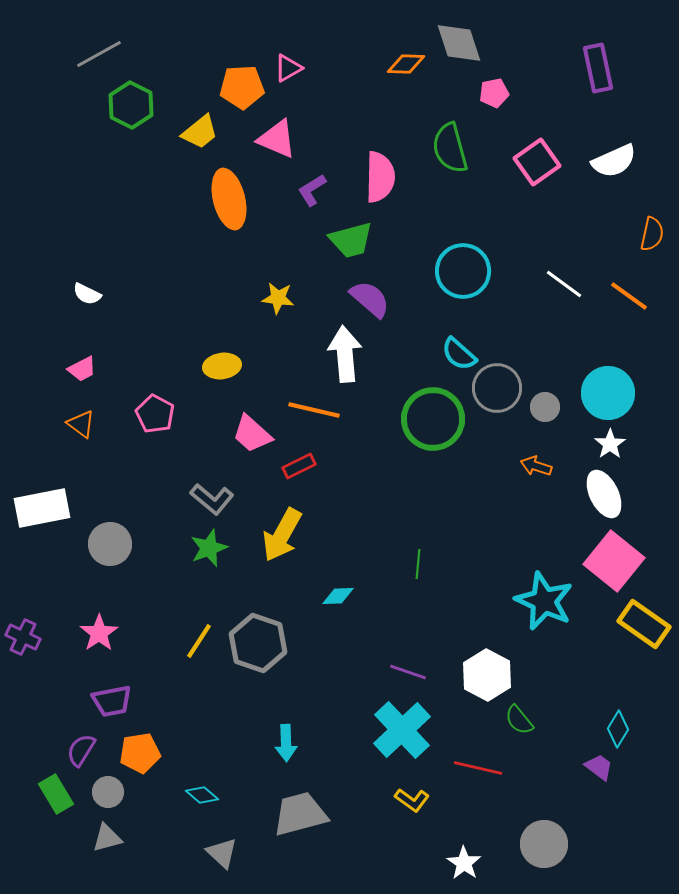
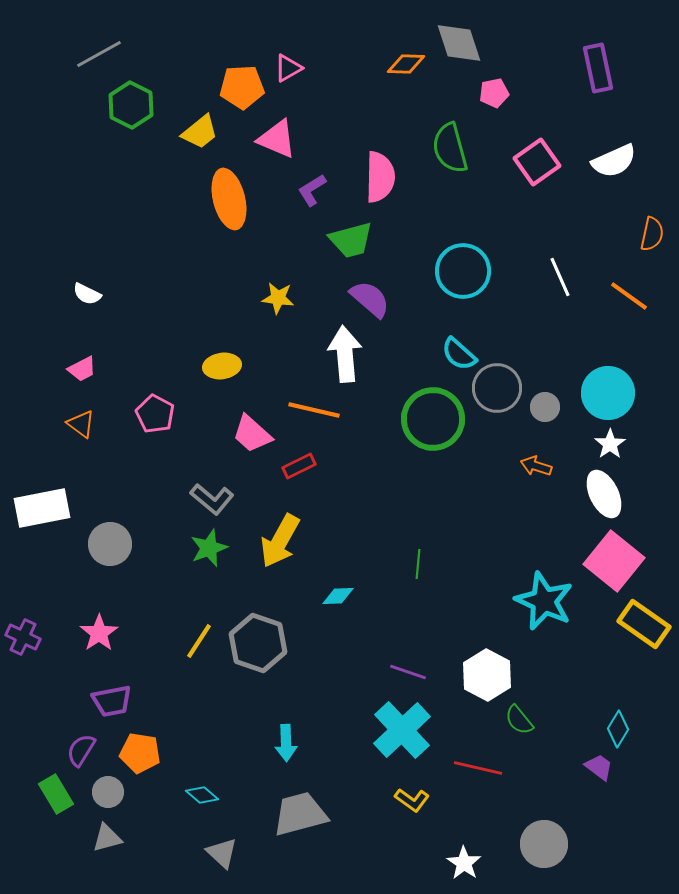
white line at (564, 284): moved 4 px left, 7 px up; rotated 30 degrees clockwise
yellow arrow at (282, 535): moved 2 px left, 6 px down
orange pentagon at (140, 753): rotated 18 degrees clockwise
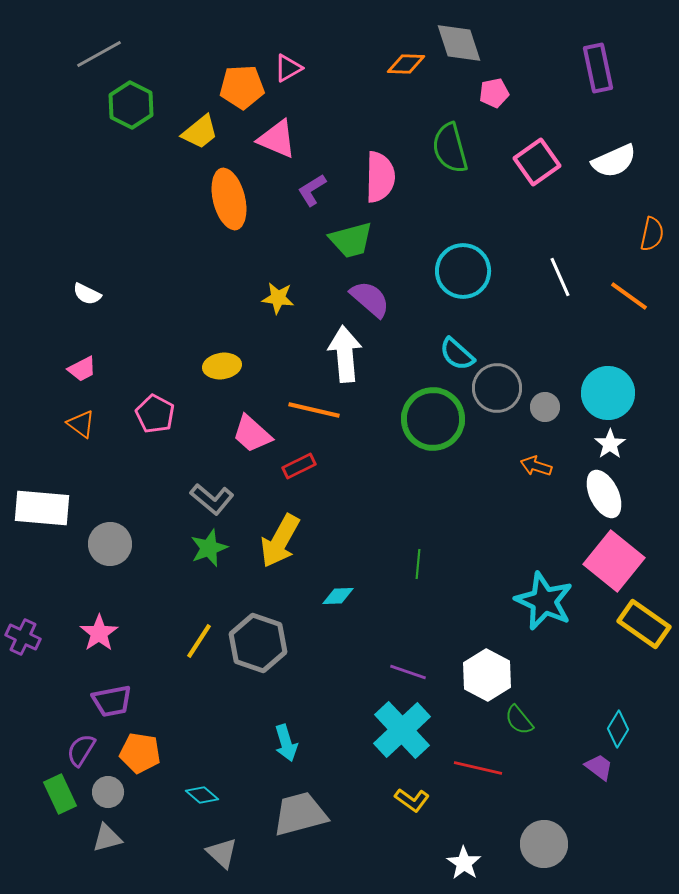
cyan semicircle at (459, 354): moved 2 px left
white rectangle at (42, 508): rotated 16 degrees clockwise
cyan arrow at (286, 743): rotated 15 degrees counterclockwise
green rectangle at (56, 794): moved 4 px right; rotated 6 degrees clockwise
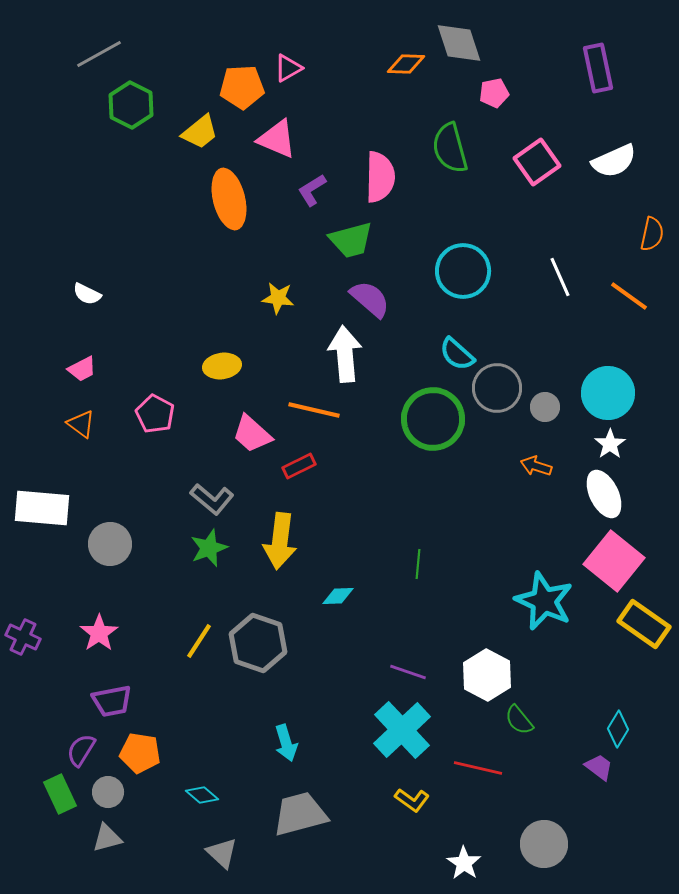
yellow arrow at (280, 541): rotated 22 degrees counterclockwise
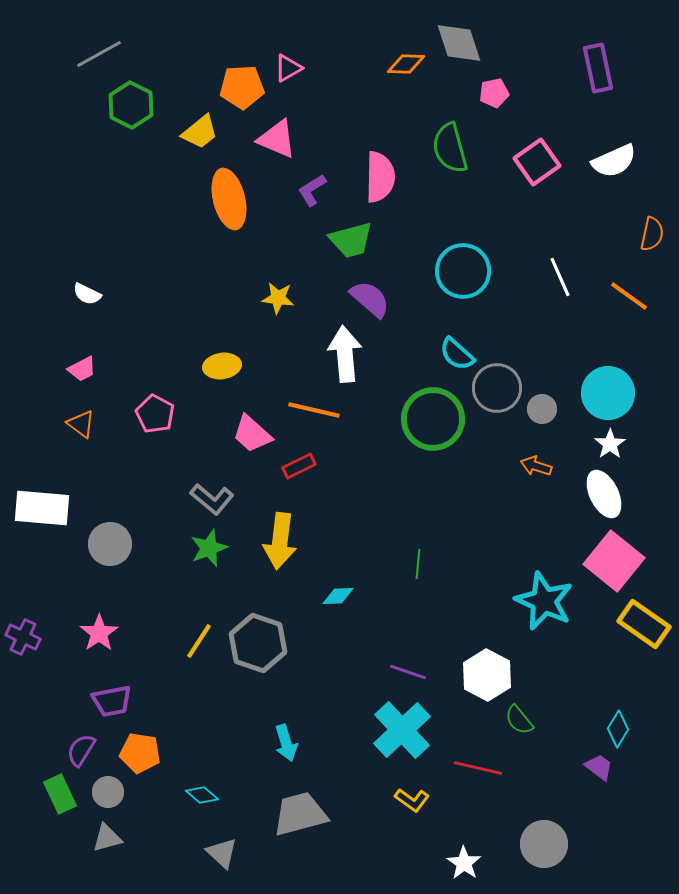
gray circle at (545, 407): moved 3 px left, 2 px down
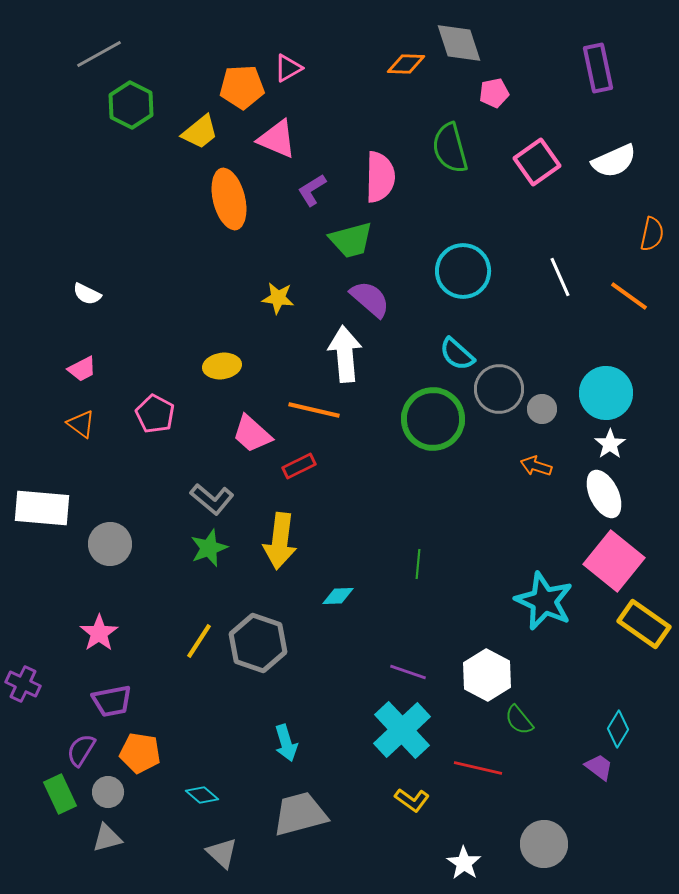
gray circle at (497, 388): moved 2 px right, 1 px down
cyan circle at (608, 393): moved 2 px left
purple cross at (23, 637): moved 47 px down
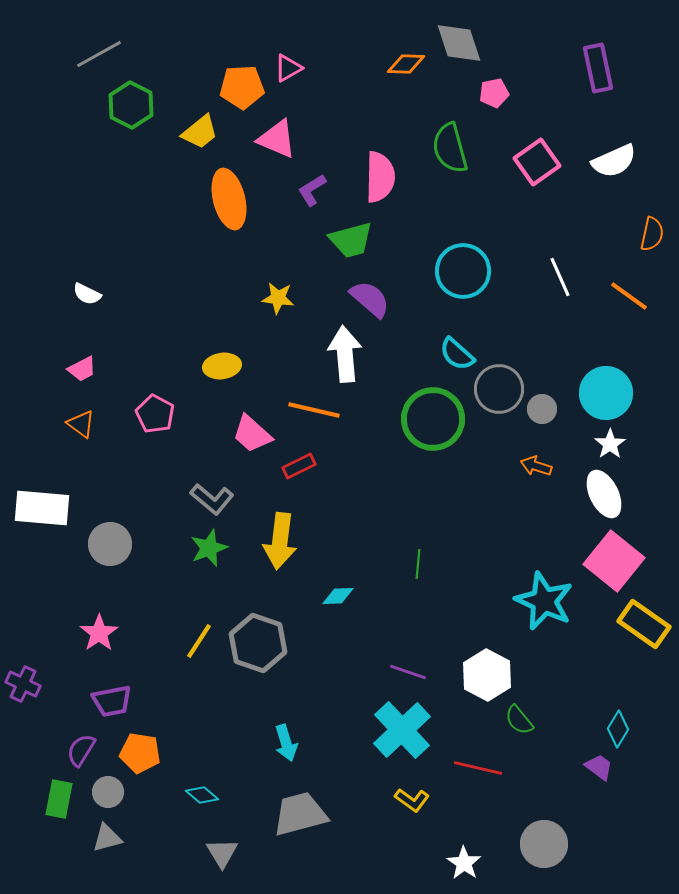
green rectangle at (60, 794): moved 1 px left, 5 px down; rotated 36 degrees clockwise
gray triangle at (222, 853): rotated 16 degrees clockwise
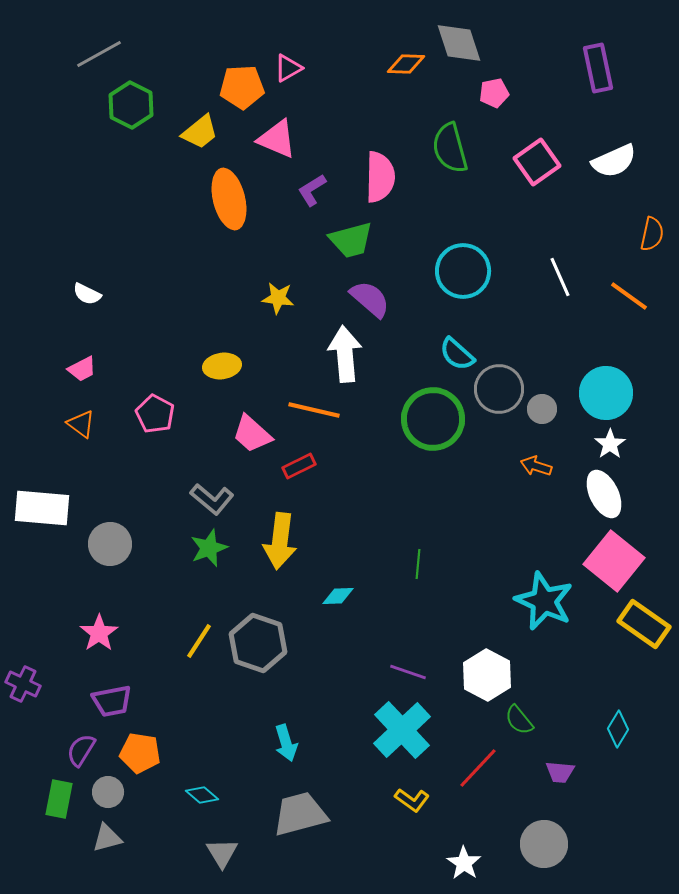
purple trapezoid at (599, 767): moved 39 px left, 5 px down; rotated 148 degrees clockwise
red line at (478, 768): rotated 60 degrees counterclockwise
